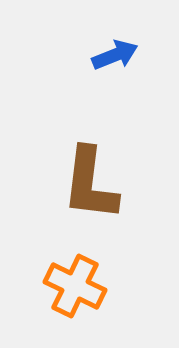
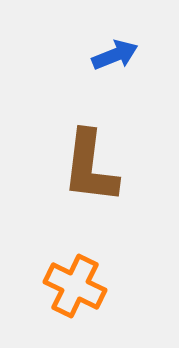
brown L-shape: moved 17 px up
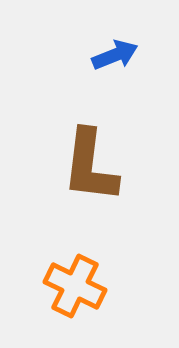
brown L-shape: moved 1 px up
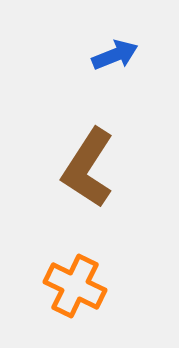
brown L-shape: moved 2 px left, 2 px down; rotated 26 degrees clockwise
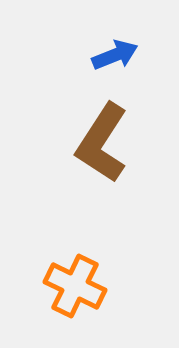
brown L-shape: moved 14 px right, 25 px up
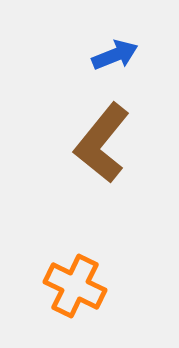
brown L-shape: rotated 6 degrees clockwise
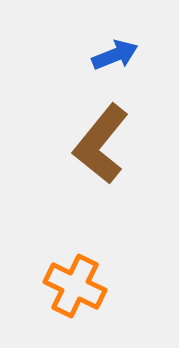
brown L-shape: moved 1 px left, 1 px down
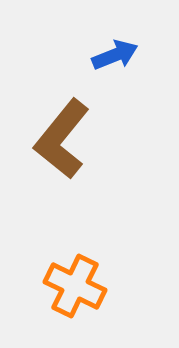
brown L-shape: moved 39 px left, 5 px up
